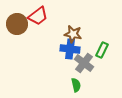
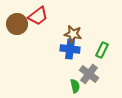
gray cross: moved 5 px right, 11 px down
green semicircle: moved 1 px left, 1 px down
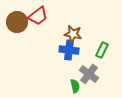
brown circle: moved 2 px up
blue cross: moved 1 px left, 1 px down
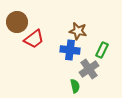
red trapezoid: moved 4 px left, 23 px down
brown star: moved 5 px right, 3 px up
blue cross: moved 1 px right
gray cross: moved 5 px up; rotated 18 degrees clockwise
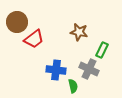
brown star: moved 1 px right, 1 px down
blue cross: moved 14 px left, 20 px down
gray cross: rotated 30 degrees counterclockwise
green semicircle: moved 2 px left
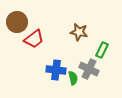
green semicircle: moved 8 px up
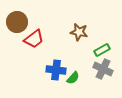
green rectangle: rotated 35 degrees clockwise
gray cross: moved 14 px right
green semicircle: rotated 56 degrees clockwise
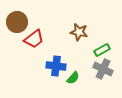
blue cross: moved 4 px up
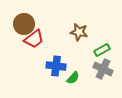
brown circle: moved 7 px right, 2 px down
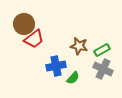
brown star: moved 14 px down
blue cross: rotated 18 degrees counterclockwise
